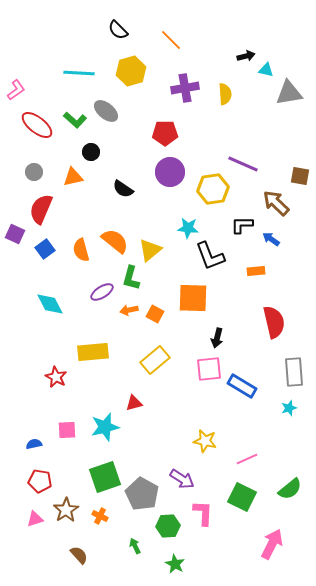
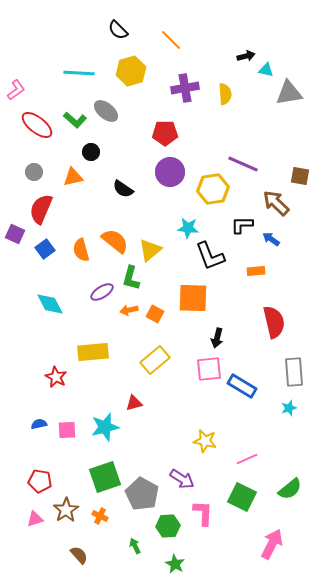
blue semicircle at (34, 444): moved 5 px right, 20 px up
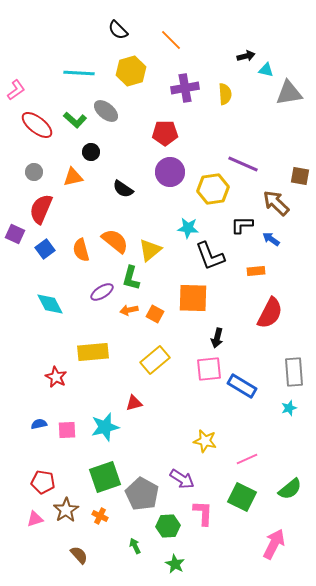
red semicircle at (274, 322): moved 4 px left, 9 px up; rotated 40 degrees clockwise
red pentagon at (40, 481): moved 3 px right, 1 px down
pink arrow at (272, 544): moved 2 px right
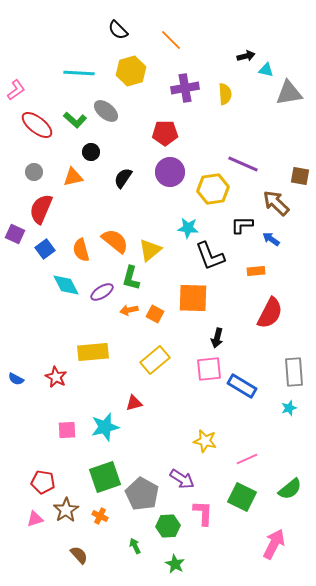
black semicircle at (123, 189): moved 11 px up; rotated 90 degrees clockwise
cyan diamond at (50, 304): moved 16 px right, 19 px up
blue semicircle at (39, 424): moved 23 px left, 45 px up; rotated 140 degrees counterclockwise
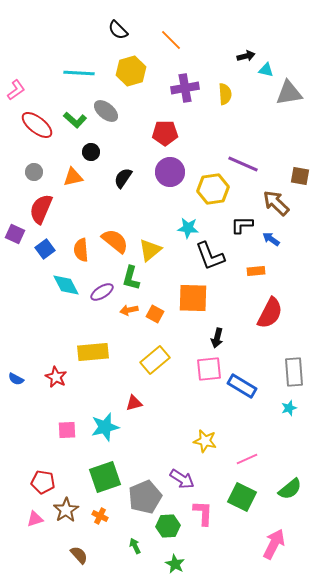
orange semicircle at (81, 250): rotated 10 degrees clockwise
gray pentagon at (142, 494): moved 3 px right, 3 px down; rotated 20 degrees clockwise
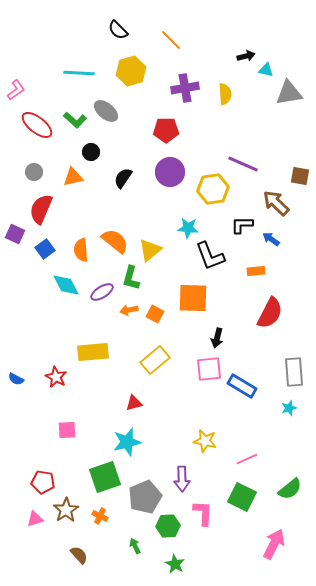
red pentagon at (165, 133): moved 1 px right, 3 px up
cyan star at (105, 427): moved 22 px right, 15 px down
purple arrow at (182, 479): rotated 55 degrees clockwise
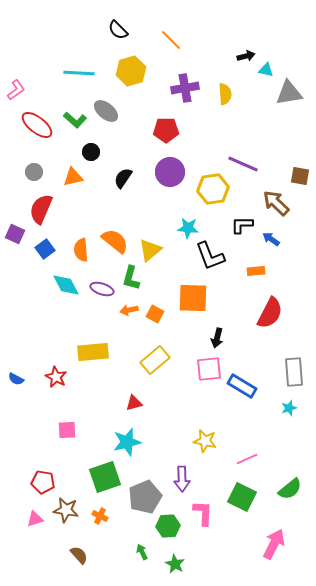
purple ellipse at (102, 292): moved 3 px up; rotated 50 degrees clockwise
brown star at (66, 510): rotated 30 degrees counterclockwise
green arrow at (135, 546): moved 7 px right, 6 px down
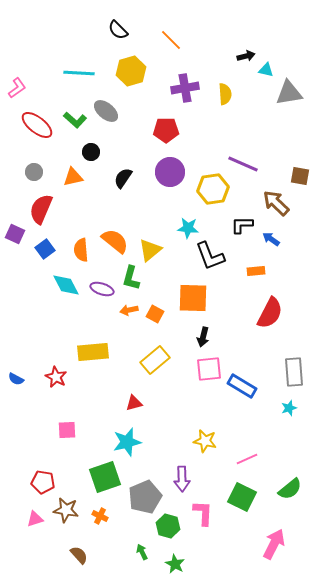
pink L-shape at (16, 90): moved 1 px right, 2 px up
black arrow at (217, 338): moved 14 px left, 1 px up
green hexagon at (168, 526): rotated 20 degrees clockwise
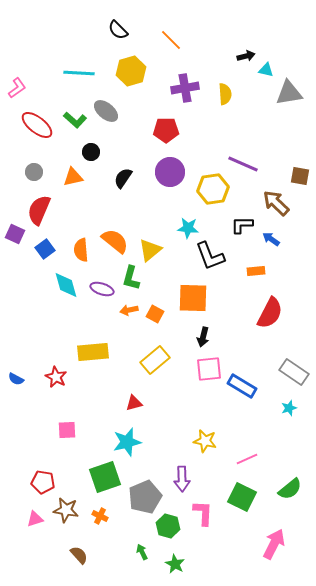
red semicircle at (41, 209): moved 2 px left, 1 px down
cyan diamond at (66, 285): rotated 12 degrees clockwise
gray rectangle at (294, 372): rotated 52 degrees counterclockwise
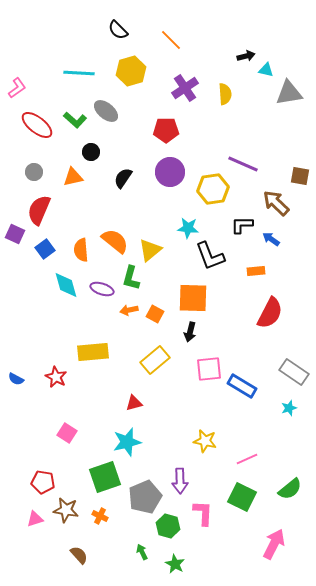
purple cross at (185, 88): rotated 24 degrees counterclockwise
black arrow at (203, 337): moved 13 px left, 5 px up
pink square at (67, 430): moved 3 px down; rotated 36 degrees clockwise
purple arrow at (182, 479): moved 2 px left, 2 px down
